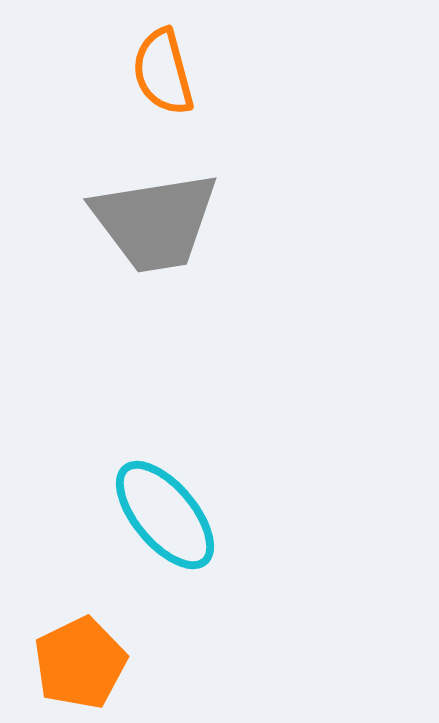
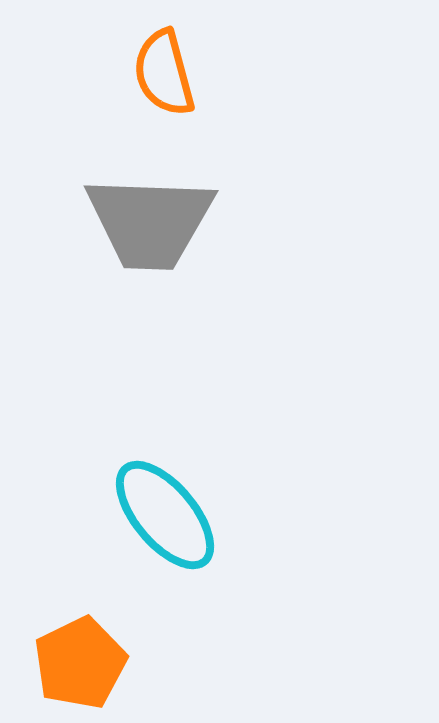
orange semicircle: moved 1 px right, 1 px down
gray trapezoid: moved 5 px left; rotated 11 degrees clockwise
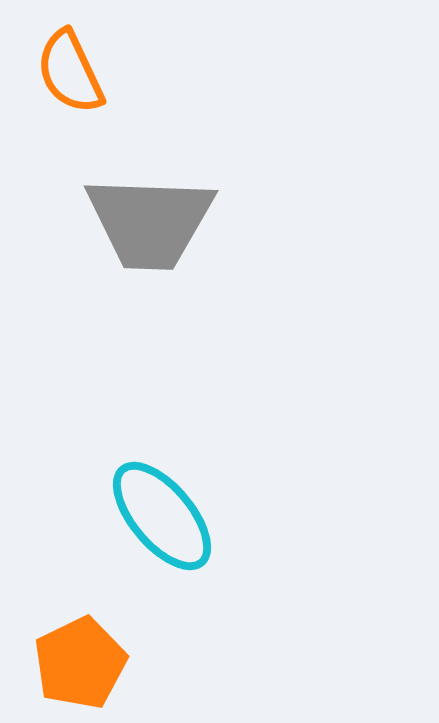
orange semicircle: moved 94 px left, 1 px up; rotated 10 degrees counterclockwise
cyan ellipse: moved 3 px left, 1 px down
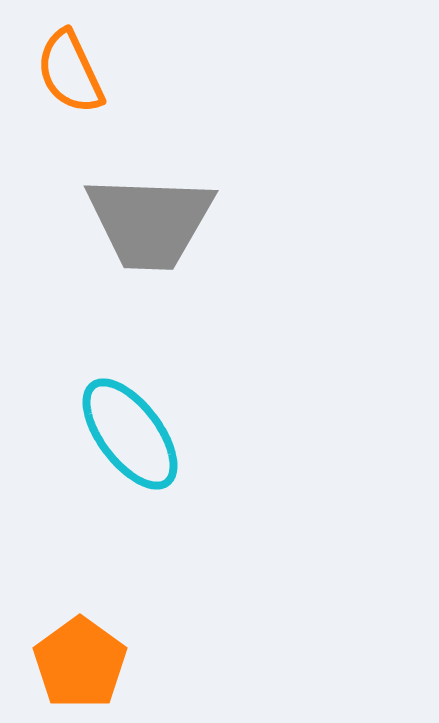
cyan ellipse: moved 32 px left, 82 px up; rotated 3 degrees clockwise
orange pentagon: rotated 10 degrees counterclockwise
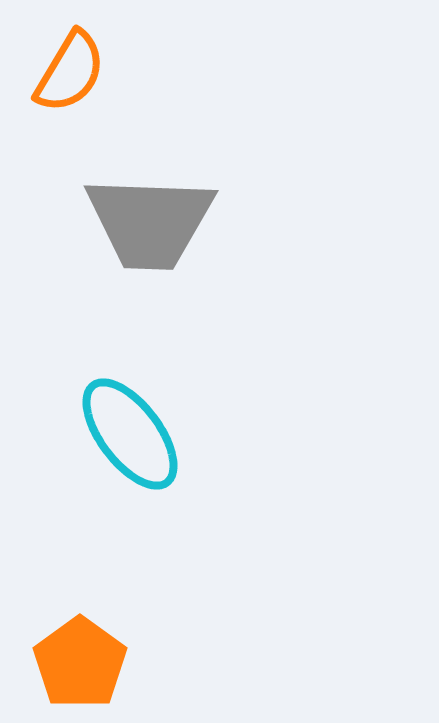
orange semicircle: rotated 124 degrees counterclockwise
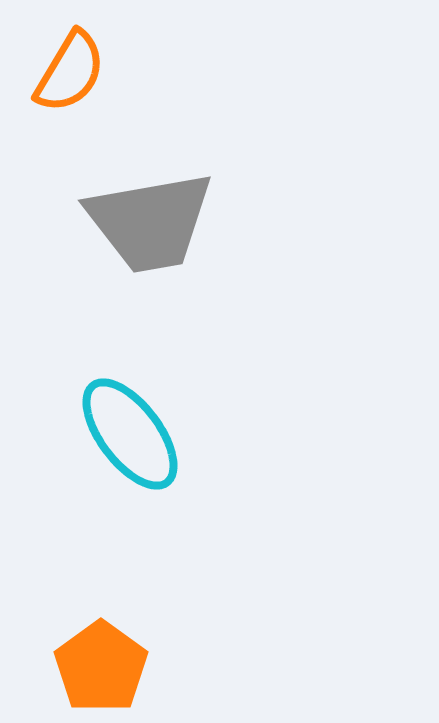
gray trapezoid: rotated 12 degrees counterclockwise
orange pentagon: moved 21 px right, 4 px down
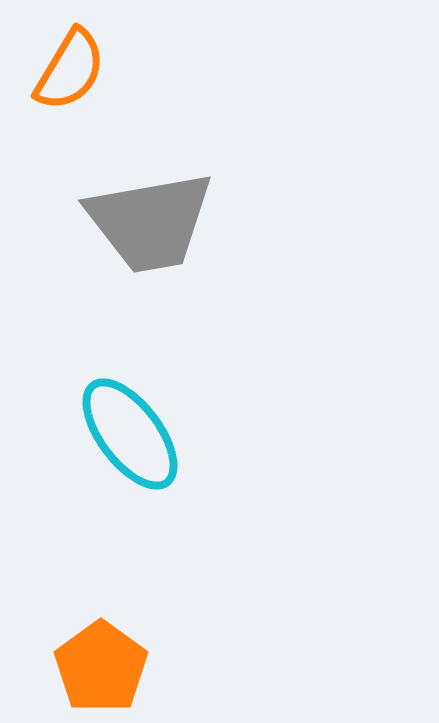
orange semicircle: moved 2 px up
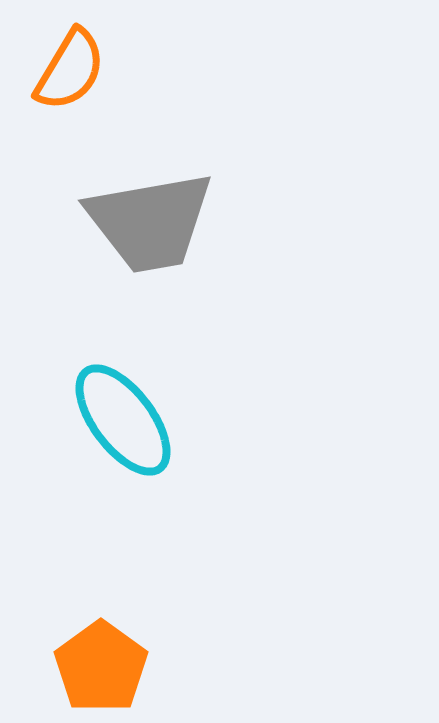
cyan ellipse: moved 7 px left, 14 px up
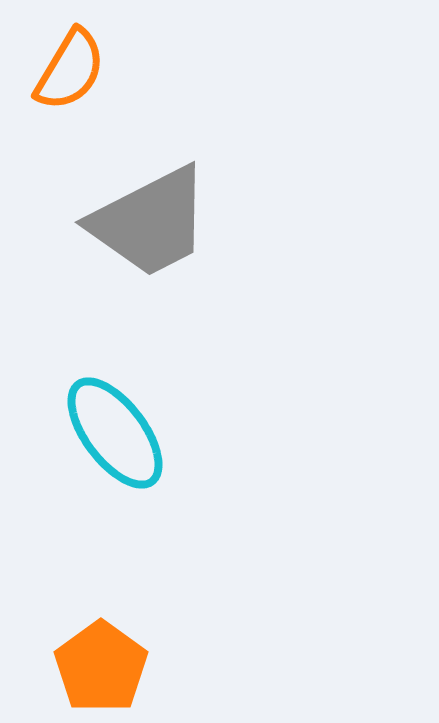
gray trapezoid: rotated 17 degrees counterclockwise
cyan ellipse: moved 8 px left, 13 px down
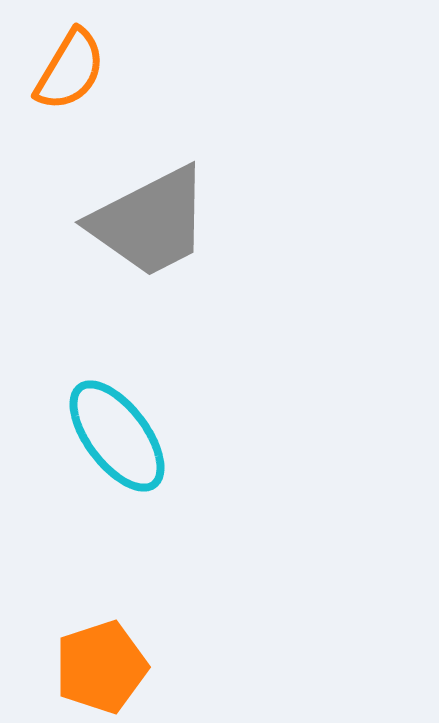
cyan ellipse: moved 2 px right, 3 px down
orange pentagon: rotated 18 degrees clockwise
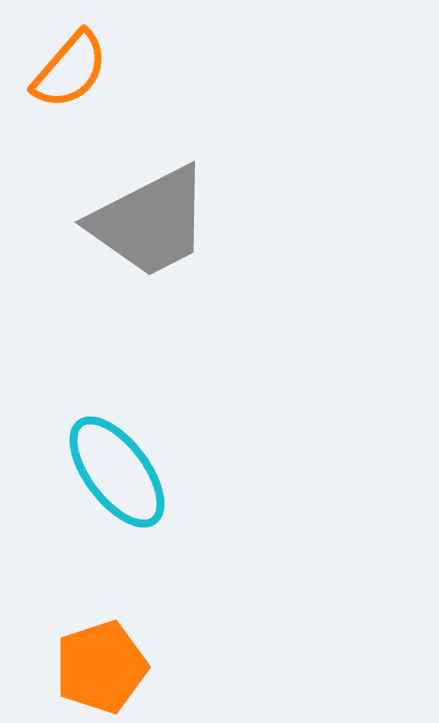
orange semicircle: rotated 10 degrees clockwise
cyan ellipse: moved 36 px down
